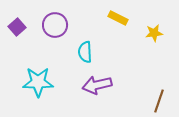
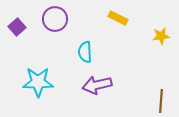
purple circle: moved 6 px up
yellow star: moved 7 px right, 3 px down
brown line: moved 2 px right; rotated 15 degrees counterclockwise
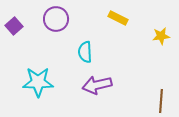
purple circle: moved 1 px right
purple square: moved 3 px left, 1 px up
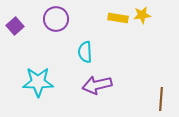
yellow rectangle: rotated 18 degrees counterclockwise
purple square: moved 1 px right
yellow star: moved 19 px left, 21 px up
brown line: moved 2 px up
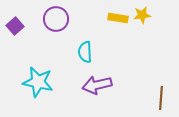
cyan star: rotated 12 degrees clockwise
brown line: moved 1 px up
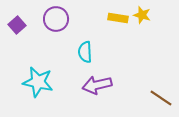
yellow star: rotated 24 degrees clockwise
purple square: moved 2 px right, 1 px up
brown line: rotated 60 degrees counterclockwise
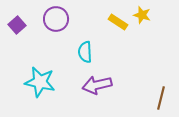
yellow rectangle: moved 4 px down; rotated 24 degrees clockwise
cyan star: moved 2 px right
brown line: rotated 70 degrees clockwise
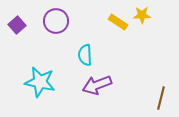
yellow star: rotated 18 degrees counterclockwise
purple circle: moved 2 px down
cyan semicircle: moved 3 px down
purple arrow: rotated 8 degrees counterclockwise
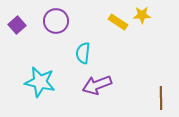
cyan semicircle: moved 2 px left, 2 px up; rotated 10 degrees clockwise
brown line: rotated 15 degrees counterclockwise
